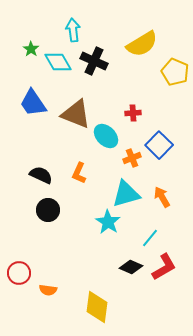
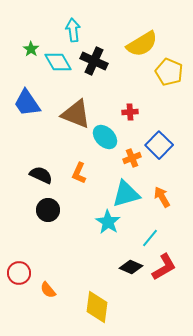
yellow pentagon: moved 6 px left
blue trapezoid: moved 6 px left
red cross: moved 3 px left, 1 px up
cyan ellipse: moved 1 px left, 1 px down
orange semicircle: rotated 42 degrees clockwise
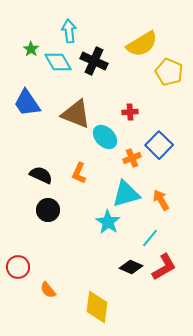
cyan arrow: moved 4 px left, 1 px down
orange arrow: moved 1 px left, 3 px down
red circle: moved 1 px left, 6 px up
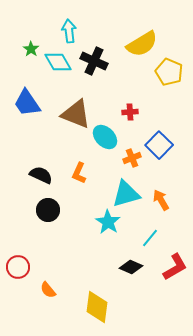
red L-shape: moved 11 px right
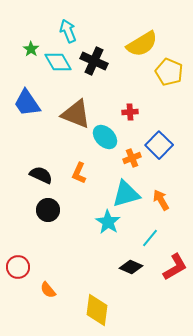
cyan arrow: moved 1 px left; rotated 15 degrees counterclockwise
yellow diamond: moved 3 px down
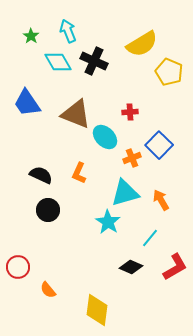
green star: moved 13 px up
cyan triangle: moved 1 px left, 1 px up
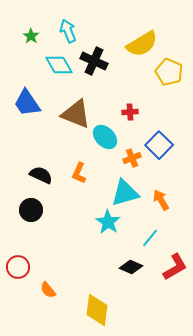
cyan diamond: moved 1 px right, 3 px down
black circle: moved 17 px left
